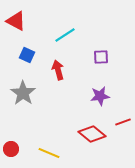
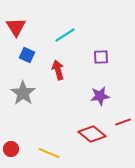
red triangle: moved 6 px down; rotated 30 degrees clockwise
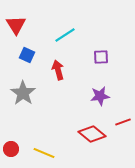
red triangle: moved 2 px up
yellow line: moved 5 px left
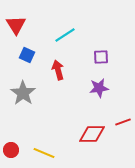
purple star: moved 1 px left, 8 px up
red diamond: rotated 40 degrees counterclockwise
red circle: moved 1 px down
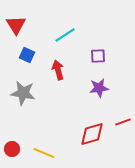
purple square: moved 3 px left, 1 px up
gray star: rotated 25 degrees counterclockwise
red diamond: rotated 16 degrees counterclockwise
red circle: moved 1 px right, 1 px up
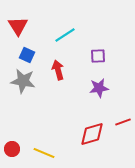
red triangle: moved 2 px right, 1 px down
gray star: moved 12 px up
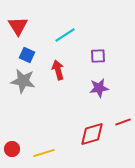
yellow line: rotated 40 degrees counterclockwise
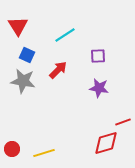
red arrow: rotated 60 degrees clockwise
purple star: rotated 18 degrees clockwise
red diamond: moved 14 px right, 9 px down
